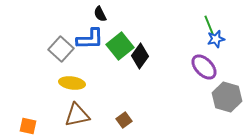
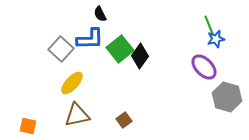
green square: moved 3 px down
yellow ellipse: rotated 55 degrees counterclockwise
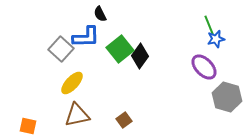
blue L-shape: moved 4 px left, 2 px up
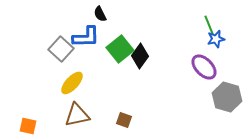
brown square: rotated 35 degrees counterclockwise
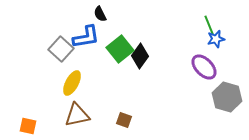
blue L-shape: rotated 8 degrees counterclockwise
yellow ellipse: rotated 15 degrees counterclockwise
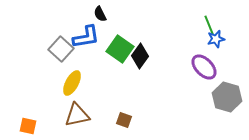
green square: rotated 16 degrees counterclockwise
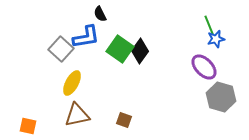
black diamond: moved 5 px up
gray hexagon: moved 6 px left
